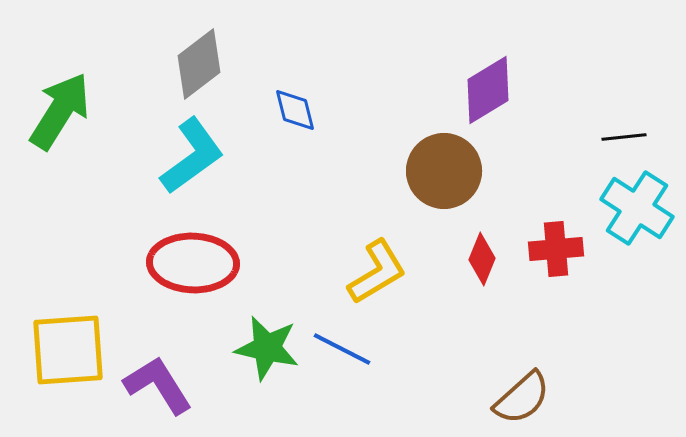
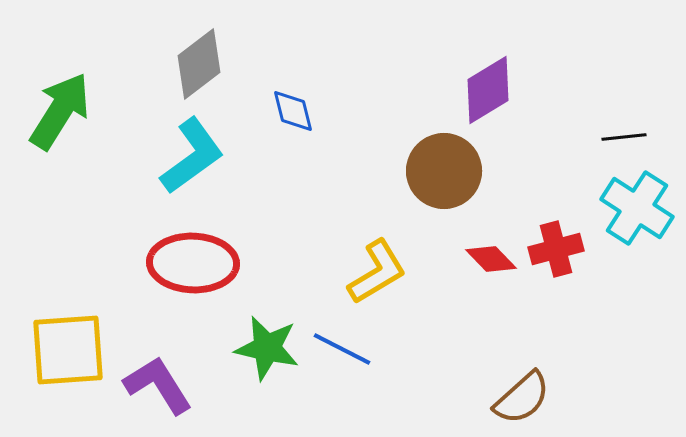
blue diamond: moved 2 px left, 1 px down
red cross: rotated 10 degrees counterclockwise
red diamond: moved 9 px right; rotated 66 degrees counterclockwise
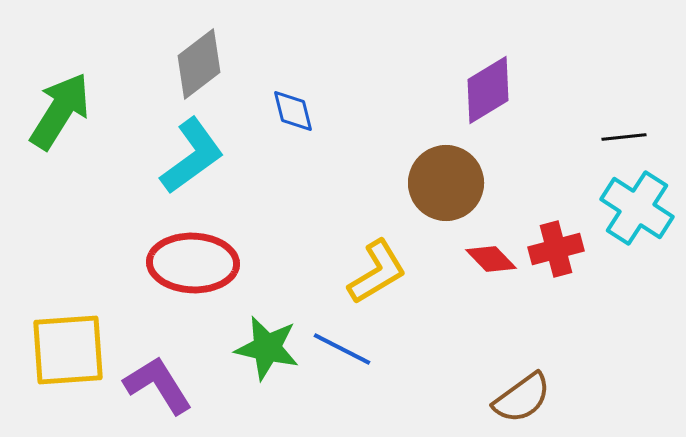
brown circle: moved 2 px right, 12 px down
brown semicircle: rotated 6 degrees clockwise
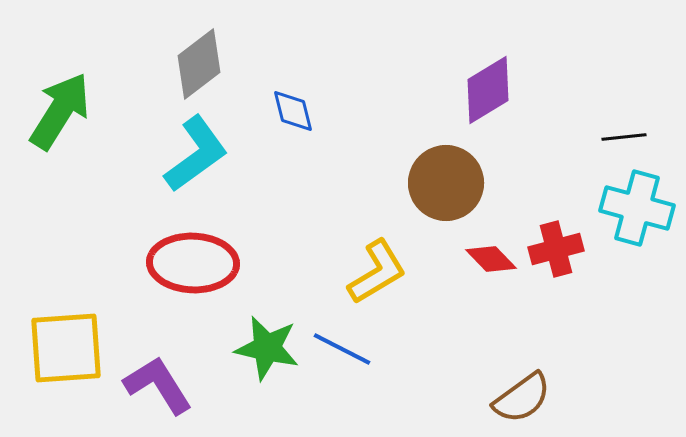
cyan L-shape: moved 4 px right, 2 px up
cyan cross: rotated 18 degrees counterclockwise
yellow square: moved 2 px left, 2 px up
